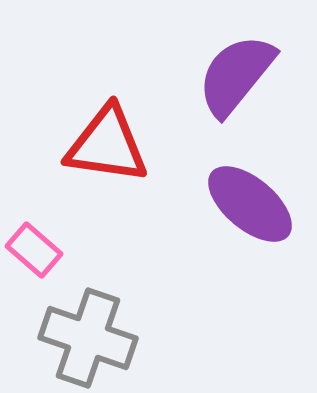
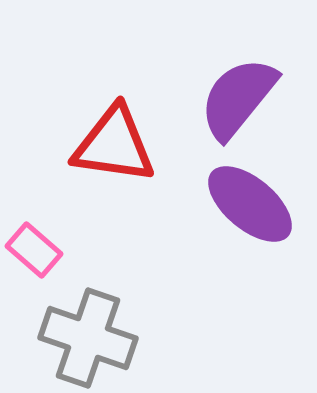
purple semicircle: moved 2 px right, 23 px down
red triangle: moved 7 px right
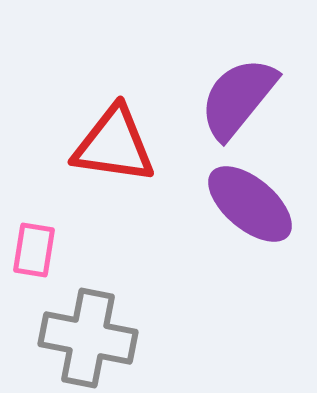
pink rectangle: rotated 58 degrees clockwise
gray cross: rotated 8 degrees counterclockwise
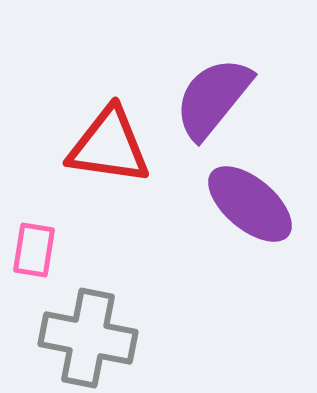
purple semicircle: moved 25 px left
red triangle: moved 5 px left, 1 px down
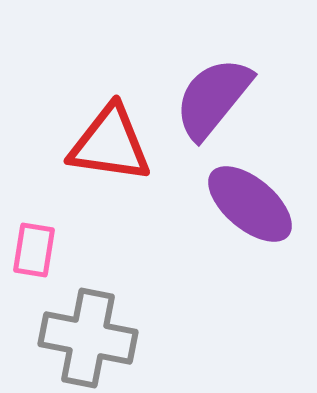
red triangle: moved 1 px right, 2 px up
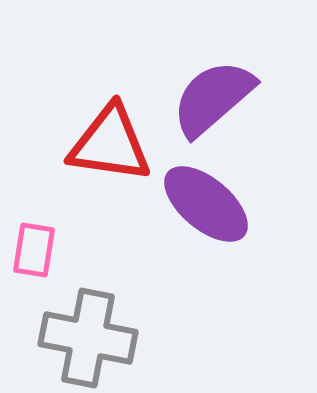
purple semicircle: rotated 10 degrees clockwise
purple ellipse: moved 44 px left
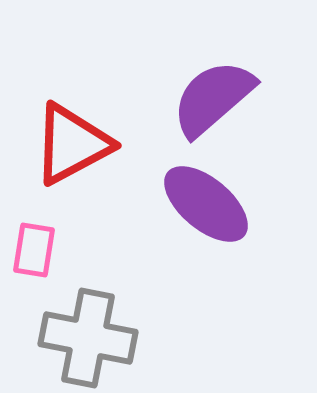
red triangle: moved 38 px left; rotated 36 degrees counterclockwise
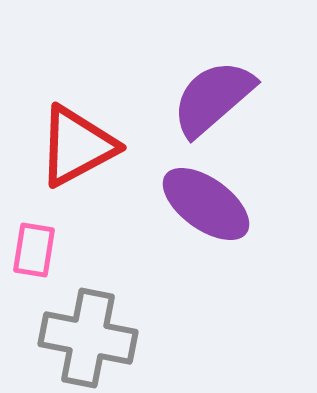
red triangle: moved 5 px right, 2 px down
purple ellipse: rotated 4 degrees counterclockwise
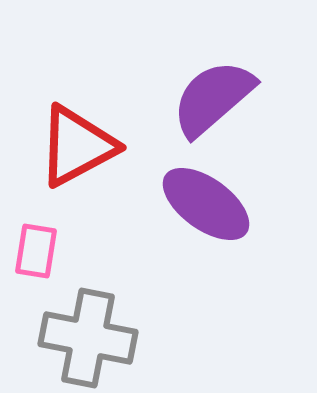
pink rectangle: moved 2 px right, 1 px down
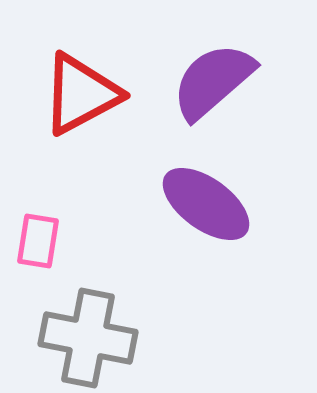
purple semicircle: moved 17 px up
red triangle: moved 4 px right, 52 px up
pink rectangle: moved 2 px right, 10 px up
